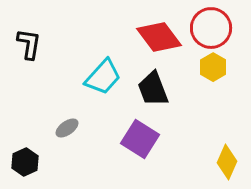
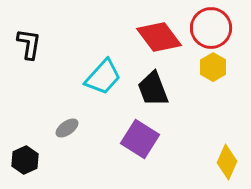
black hexagon: moved 2 px up
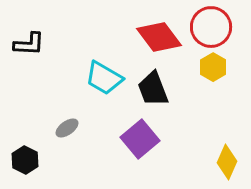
red circle: moved 1 px up
black L-shape: rotated 84 degrees clockwise
cyan trapezoid: moved 1 px right, 1 px down; rotated 78 degrees clockwise
purple square: rotated 18 degrees clockwise
black hexagon: rotated 8 degrees counterclockwise
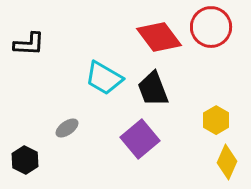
yellow hexagon: moved 3 px right, 53 px down
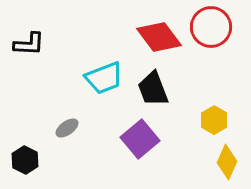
cyan trapezoid: rotated 51 degrees counterclockwise
yellow hexagon: moved 2 px left
